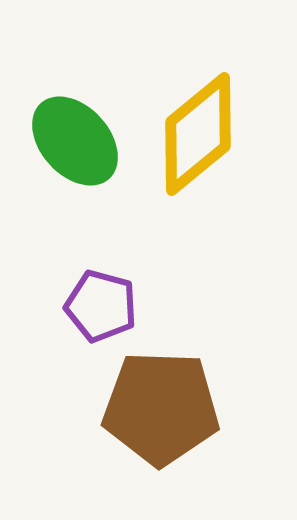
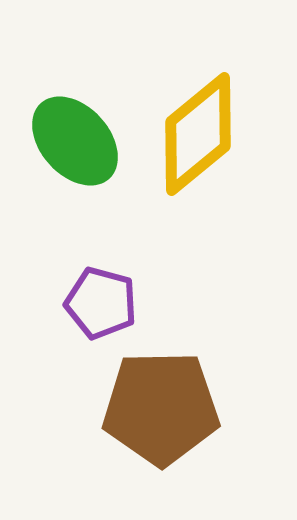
purple pentagon: moved 3 px up
brown pentagon: rotated 3 degrees counterclockwise
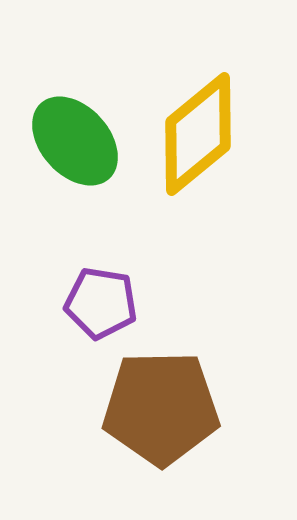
purple pentagon: rotated 6 degrees counterclockwise
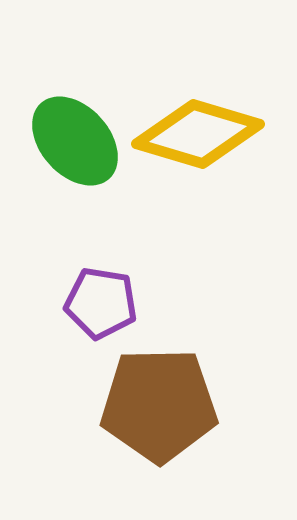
yellow diamond: rotated 56 degrees clockwise
brown pentagon: moved 2 px left, 3 px up
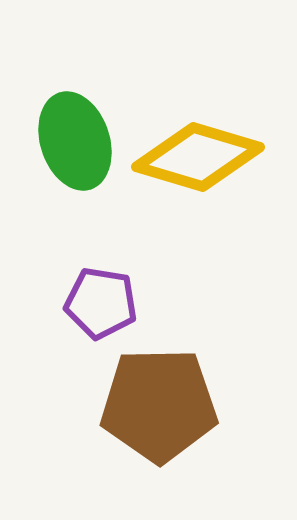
yellow diamond: moved 23 px down
green ellipse: rotated 24 degrees clockwise
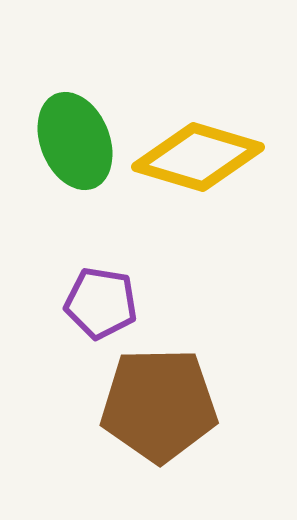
green ellipse: rotated 4 degrees counterclockwise
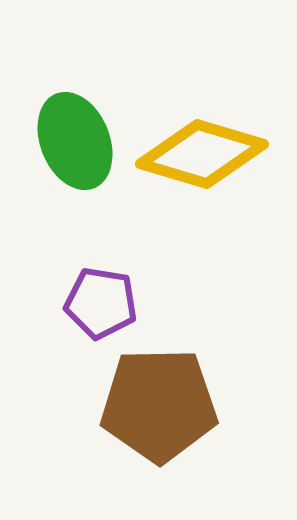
yellow diamond: moved 4 px right, 3 px up
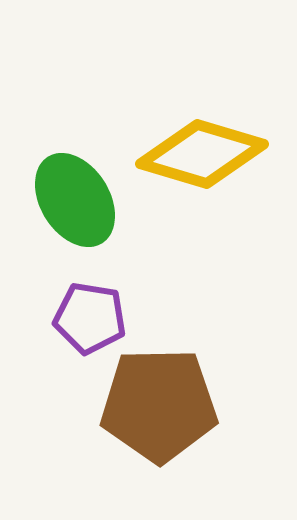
green ellipse: moved 59 px down; rotated 10 degrees counterclockwise
purple pentagon: moved 11 px left, 15 px down
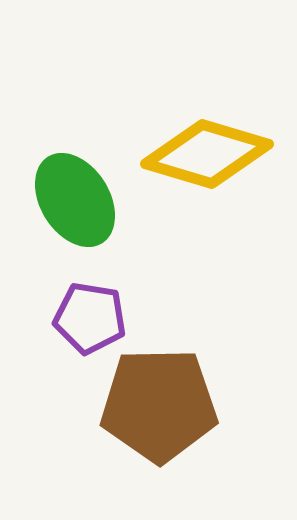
yellow diamond: moved 5 px right
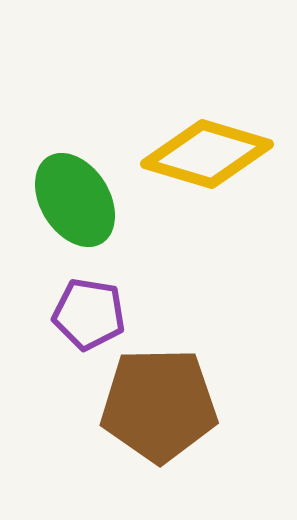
purple pentagon: moved 1 px left, 4 px up
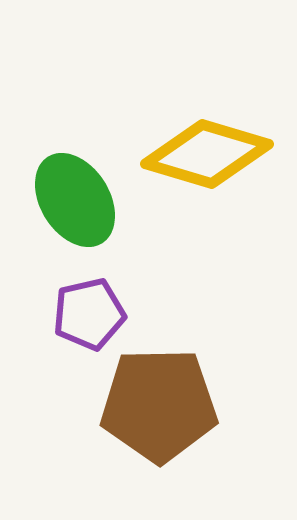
purple pentagon: rotated 22 degrees counterclockwise
